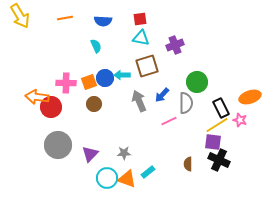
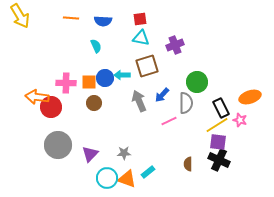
orange line: moved 6 px right; rotated 14 degrees clockwise
orange square: rotated 21 degrees clockwise
brown circle: moved 1 px up
purple square: moved 5 px right
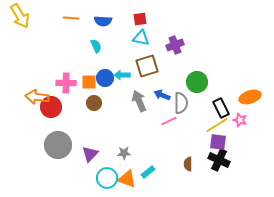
blue arrow: rotated 70 degrees clockwise
gray semicircle: moved 5 px left
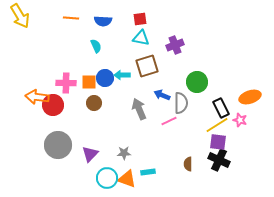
gray arrow: moved 8 px down
red circle: moved 2 px right, 2 px up
cyan rectangle: rotated 32 degrees clockwise
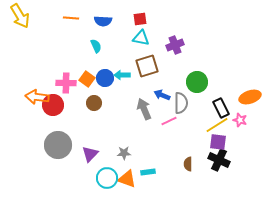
orange square: moved 2 px left, 3 px up; rotated 35 degrees clockwise
gray arrow: moved 5 px right
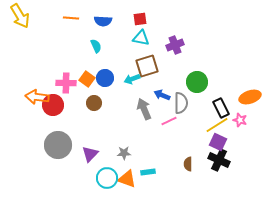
cyan arrow: moved 10 px right, 4 px down; rotated 21 degrees counterclockwise
purple square: rotated 18 degrees clockwise
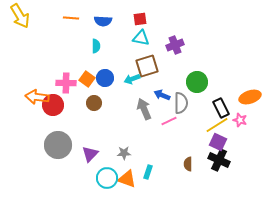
cyan semicircle: rotated 24 degrees clockwise
cyan rectangle: rotated 64 degrees counterclockwise
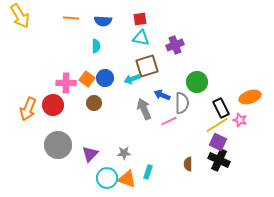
orange arrow: moved 9 px left, 12 px down; rotated 75 degrees counterclockwise
gray semicircle: moved 1 px right
